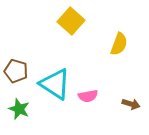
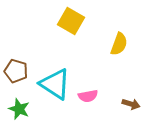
yellow square: rotated 12 degrees counterclockwise
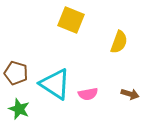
yellow square: moved 1 px up; rotated 8 degrees counterclockwise
yellow semicircle: moved 2 px up
brown pentagon: moved 2 px down
pink semicircle: moved 2 px up
brown arrow: moved 1 px left, 10 px up
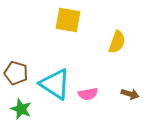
yellow square: moved 3 px left; rotated 12 degrees counterclockwise
yellow semicircle: moved 2 px left
green star: moved 2 px right
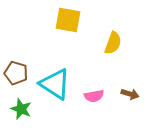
yellow semicircle: moved 4 px left, 1 px down
pink semicircle: moved 6 px right, 2 px down
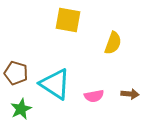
brown arrow: rotated 12 degrees counterclockwise
green star: rotated 25 degrees clockwise
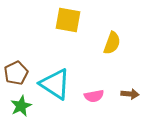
yellow semicircle: moved 1 px left
brown pentagon: rotated 30 degrees clockwise
green star: moved 3 px up
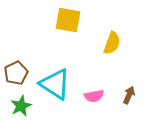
brown arrow: moved 1 px left, 1 px down; rotated 72 degrees counterclockwise
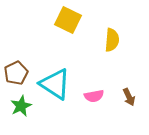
yellow square: rotated 16 degrees clockwise
yellow semicircle: moved 3 px up; rotated 15 degrees counterclockwise
brown arrow: moved 2 px down; rotated 132 degrees clockwise
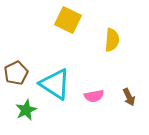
green star: moved 5 px right, 4 px down
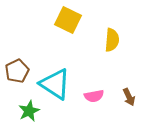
brown pentagon: moved 1 px right, 2 px up
green star: moved 3 px right, 1 px down
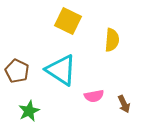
yellow square: moved 1 px down
brown pentagon: rotated 20 degrees counterclockwise
cyan triangle: moved 6 px right, 14 px up
brown arrow: moved 5 px left, 7 px down
